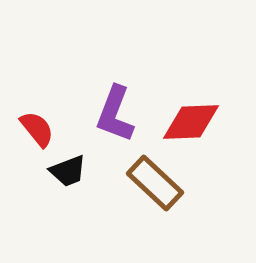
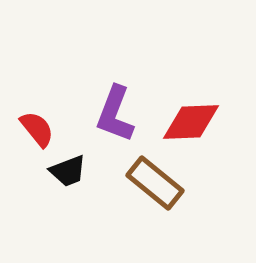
brown rectangle: rotated 4 degrees counterclockwise
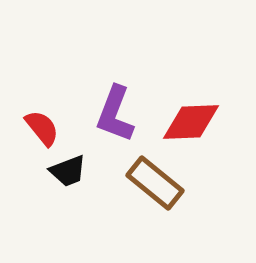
red semicircle: moved 5 px right, 1 px up
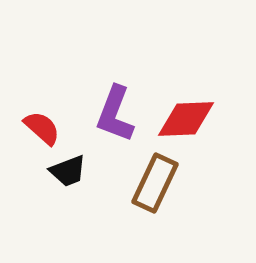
red diamond: moved 5 px left, 3 px up
red semicircle: rotated 9 degrees counterclockwise
brown rectangle: rotated 76 degrees clockwise
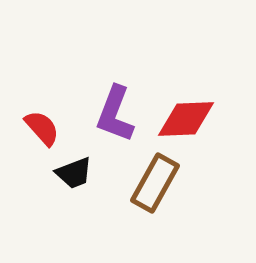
red semicircle: rotated 6 degrees clockwise
black trapezoid: moved 6 px right, 2 px down
brown rectangle: rotated 4 degrees clockwise
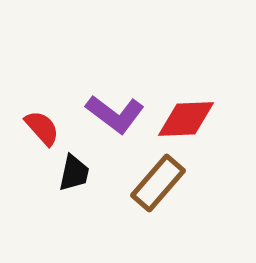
purple L-shape: rotated 74 degrees counterclockwise
black trapezoid: rotated 57 degrees counterclockwise
brown rectangle: moved 3 px right; rotated 12 degrees clockwise
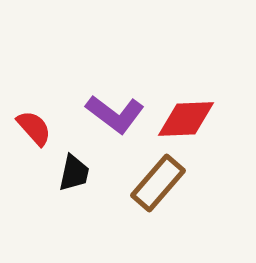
red semicircle: moved 8 px left
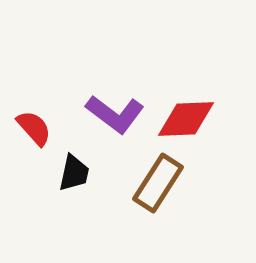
brown rectangle: rotated 8 degrees counterclockwise
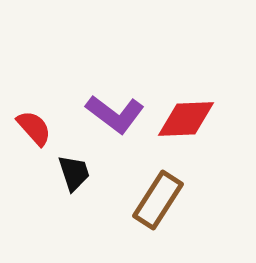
black trapezoid: rotated 30 degrees counterclockwise
brown rectangle: moved 17 px down
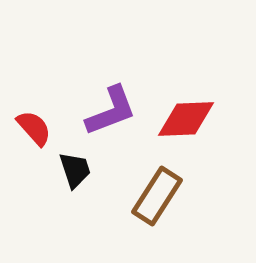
purple L-shape: moved 4 px left, 3 px up; rotated 58 degrees counterclockwise
black trapezoid: moved 1 px right, 3 px up
brown rectangle: moved 1 px left, 4 px up
